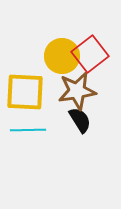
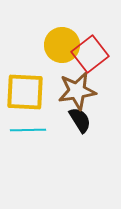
yellow circle: moved 11 px up
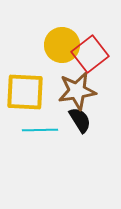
cyan line: moved 12 px right
